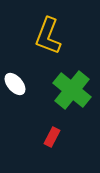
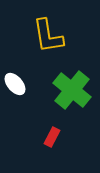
yellow L-shape: rotated 30 degrees counterclockwise
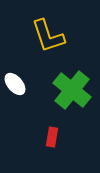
yellow L-shape: rotated 9 degrees counterclockwise
red rectangle: rotated 18 degrees counterclockwise
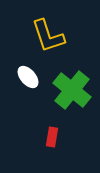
white ellipse: moved 13 px right, 7 px up
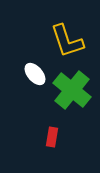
yellow L-shape: moved 19 px right, 5 px down
white ellipse: moved 7 px right, 3 px up
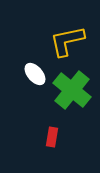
yellow L-shape: rotated 96 degrees clockwise
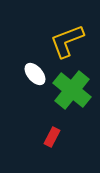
yellow L-shape: rotated 9 degrees counterclockwise
red rectangle: rotated 18 degrees clockwise
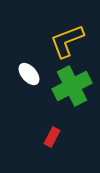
white ellipse: moved 6 px left
green cross: moved 4 px up; rotated 24 degrees clockwise
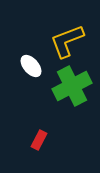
white ellipse: moved 2 px right, 8 px up
red rectangle: moved 13 px left, 3 px down
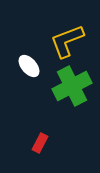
white ellipse: moved 2 px left
red rectangle: moved 1 px right, 3 px down
